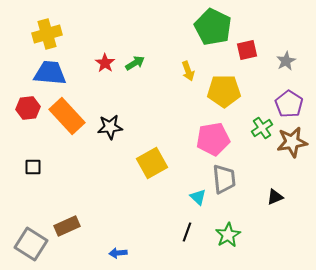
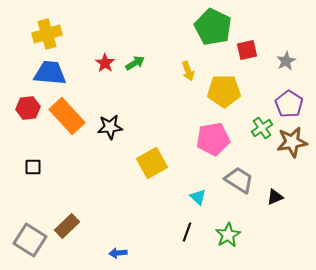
gray trapezoid: moved 15 px right, 1 px down; rotated 52 degrees counterclockwise
brown rectangle: rotated 20 degrees counterclockwise
gray square: moved 1 px left, 4 px up
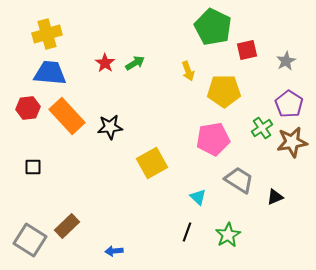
blue arrow: moved 4 px left, 2 px up
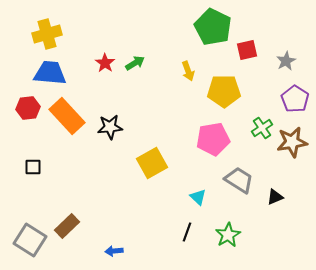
purple pentagon: moved 6 px right, 5 px up
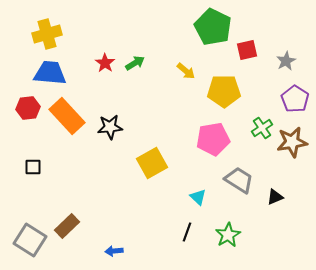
yellow arrow: moved 2 px left; rotated 30 degrees counterclockwise
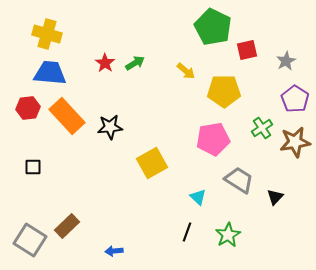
yellow cross: rotated 32 degrees clockwise
brown star: moved 3 px right
black triangle: rotated 24 degrees counterclockwise
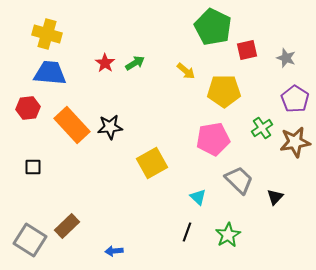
gray star: moved 3 px up; rotated 24 degrees counterclockwise
orange rectangle: moved 5 px right, 9 px down
gray trapezoid: rotated 12 degrees clockwise
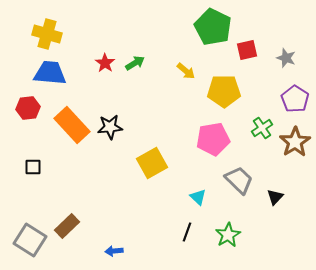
brown star: rotated 24 degrees counterclockwise
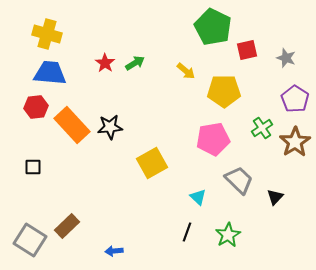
red hexagon: moved 8 px right, 1 px up
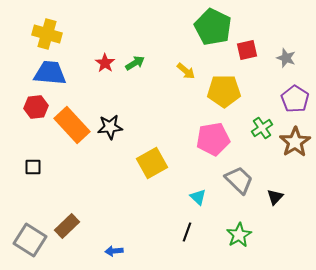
green star: moved 11 px right
